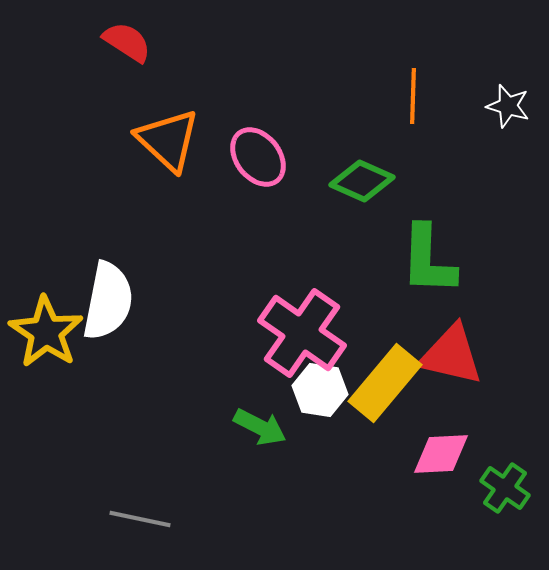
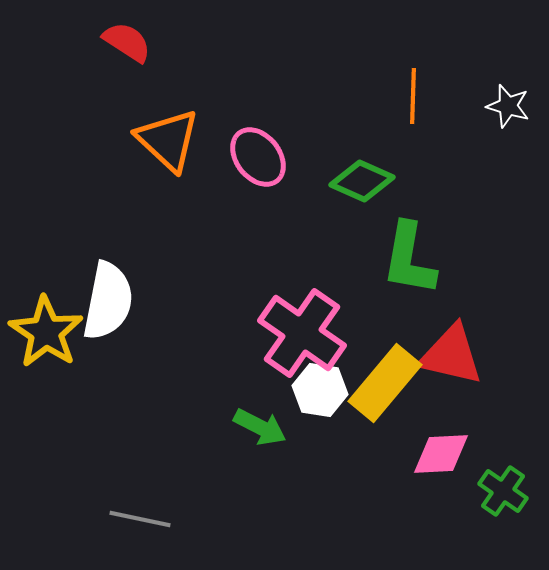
green L-shape: moved 19 px left, 1 px up; rotated 8 degrees clockwise
green cross: moved 2 px left, 3 px down
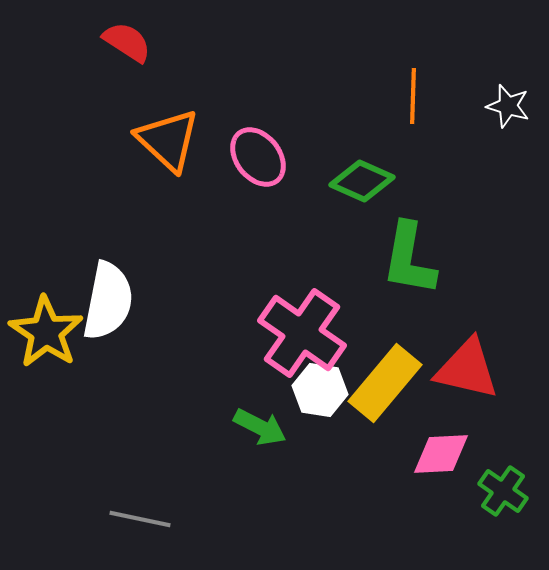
red triangle: moved 16 px right, 14 px down
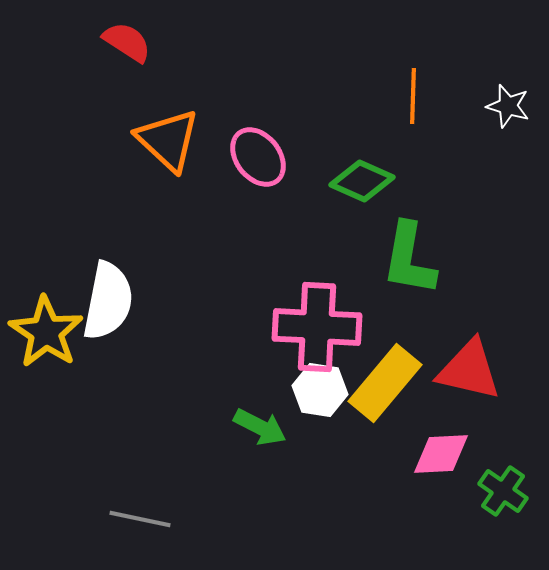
pink cross: moved 15 px right, 6 px up; rotated 32 degrees counterclockwise
red triangle: moved 2 px right, 1 px down
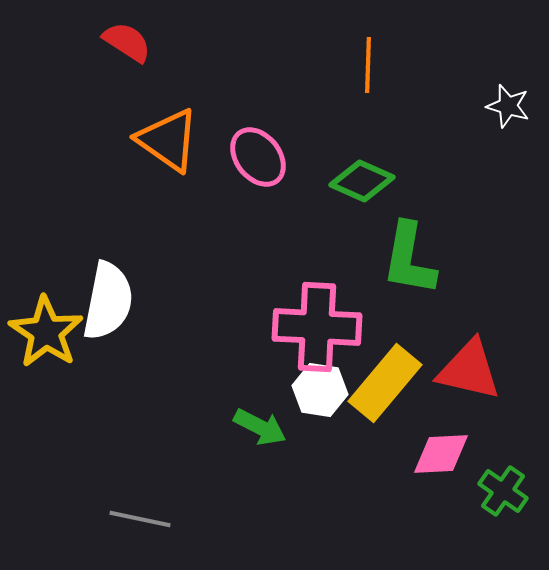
orange line: moved 45 px left, 31 px up
orange triangle: rotated 8 degrees counterclockwise
